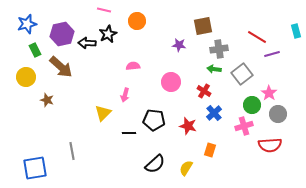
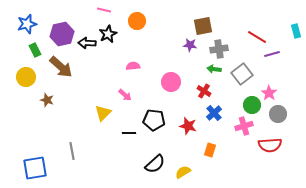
purple star: moved 11 px right
pink arrow: rotated 64 degrees counterclockwise
yellow semicircle: moved 3 px left, 4 px down; rotated 28 degrees clockwise
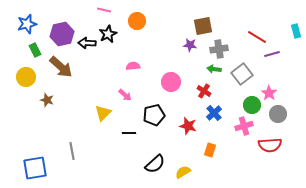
black pentagon: moved 5 px up; rotated 20 degrees counterclockwise
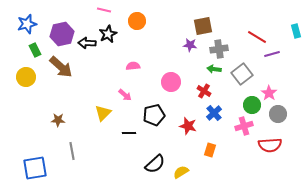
brown star: moved 11 px right, 20 px down; rotated 16 degrees counterclockwise
yellow semicircle: moved 2 px left
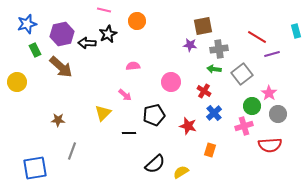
yellow circle: moved 9 px left, 5 px down
green circle: moved 1 px down
gray line: rotated 30 degrees clockwise
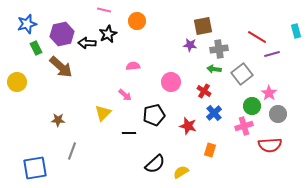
green rectangle: moved 1 px right, 2 px up
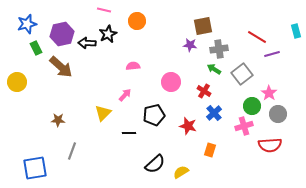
green arrow: rotated 24 degrees clockwise
pink arrow: rotated 88 degrees counterclockwise
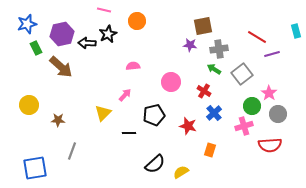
yellow circle: moved 12 px right, 23 px down
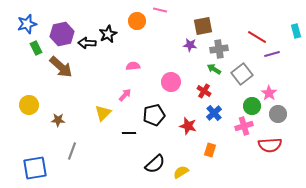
pink line: moved 56 px right
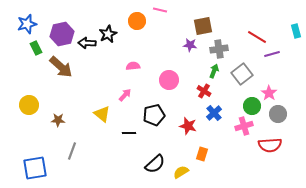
green arrow: moved 2 px down; rotated 80 degrees clockwise
pink circle: moved 2 px left, 2 px up
yellow triangle: moved 1 px left, 1 px down; rotated 36 degrees counterclockwise
orange rectangle: moved 8 px left, 4 px down
